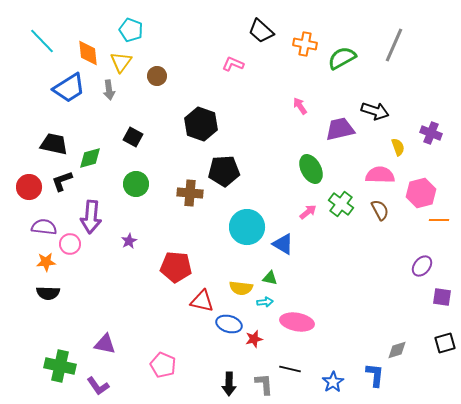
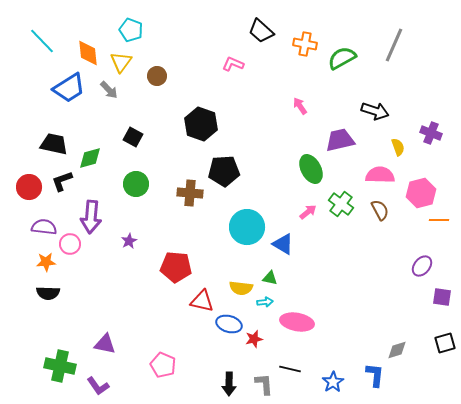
gray arrow at (109, 90): rotated 36 degrees counterclockwise
purple trapezoid at (340, 129): moved 11 px down
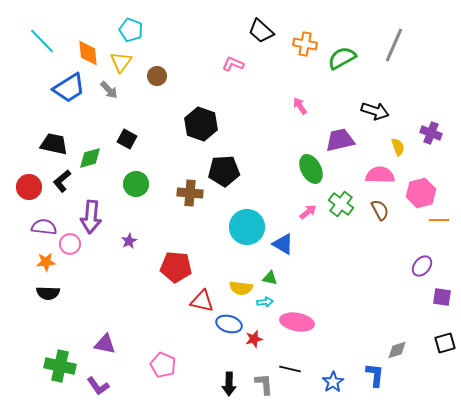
black square at (133, 137): moved 6 px left, 2 px down
black L-shape at (62, 181): rotated 20 degrees counterclockwise
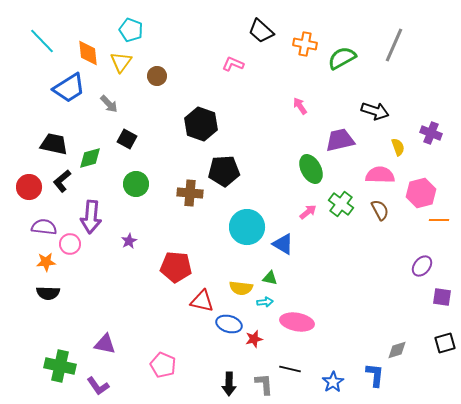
gray arrow at (109, 90): moved 14 px down
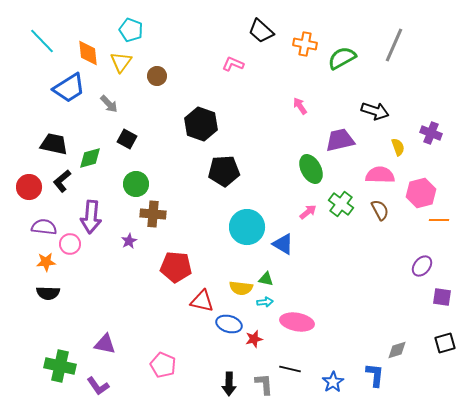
brown cross at (190, 193): moved 37 px left, 21 px down
green triangle at (270, 278): moved 4 px left, 1 px down
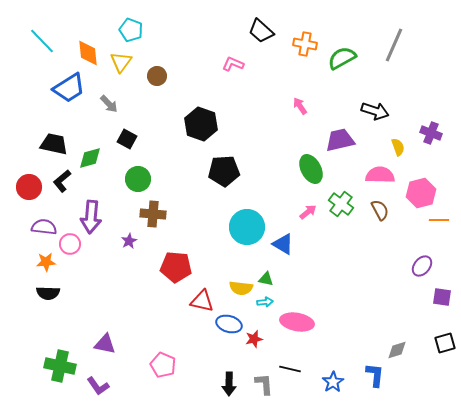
green circle at (136, 184): moved 2 px right, 5 px up
